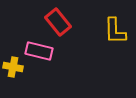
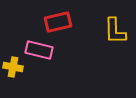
red rectangle: rotated 64 degrees counterclockwise
pink rectangle: moved 1 px up
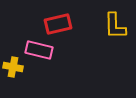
red rectangle: moved 2 px down
yellow L-shape: moved 5 px up
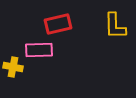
pink rectangle: rotated 16 degrees counterclockwise
